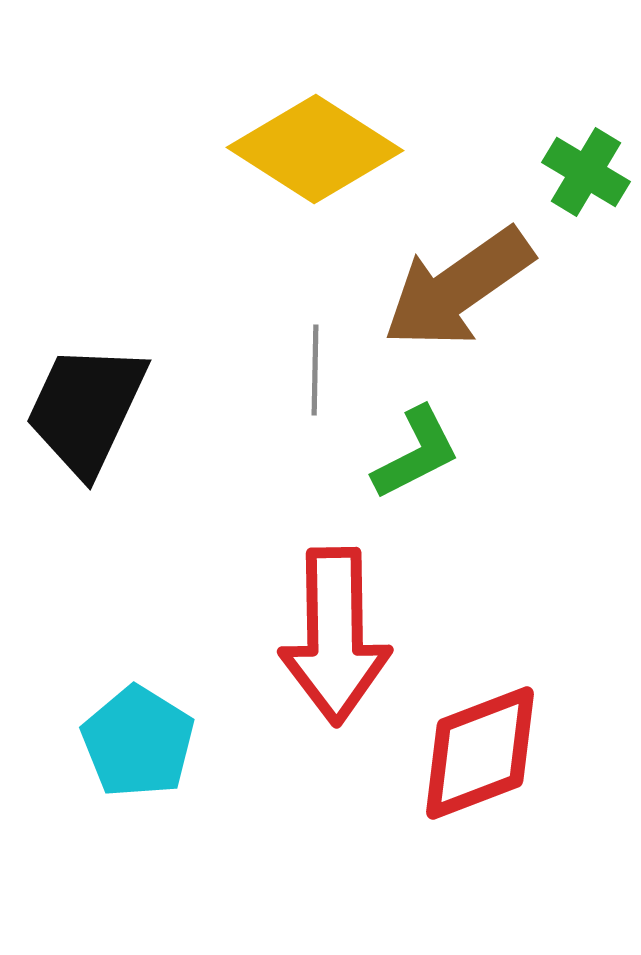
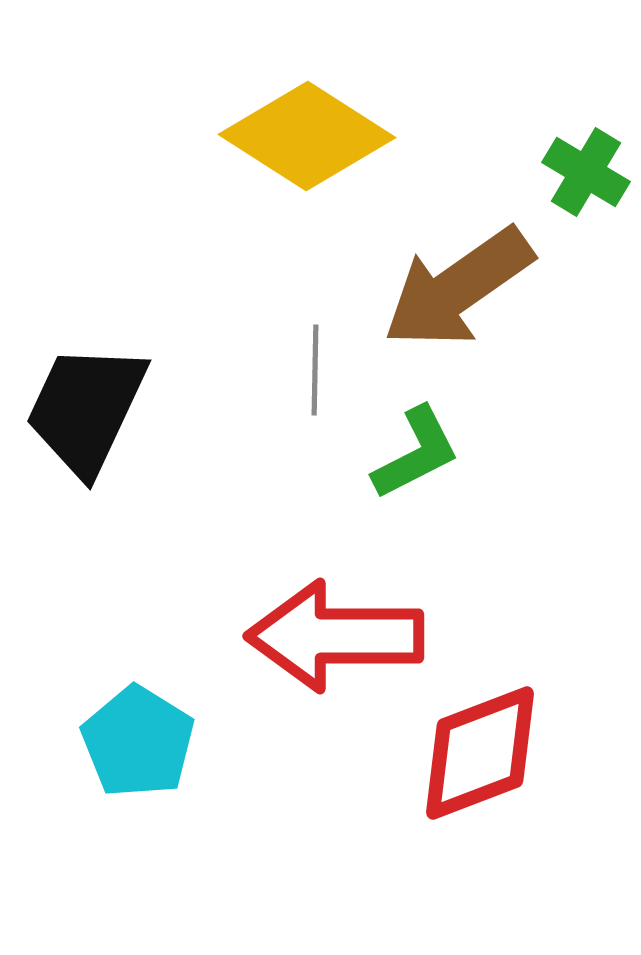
yellow diamond: moved 8 px left, 13 px up
red arrow: rotated 91 degrees clockwise
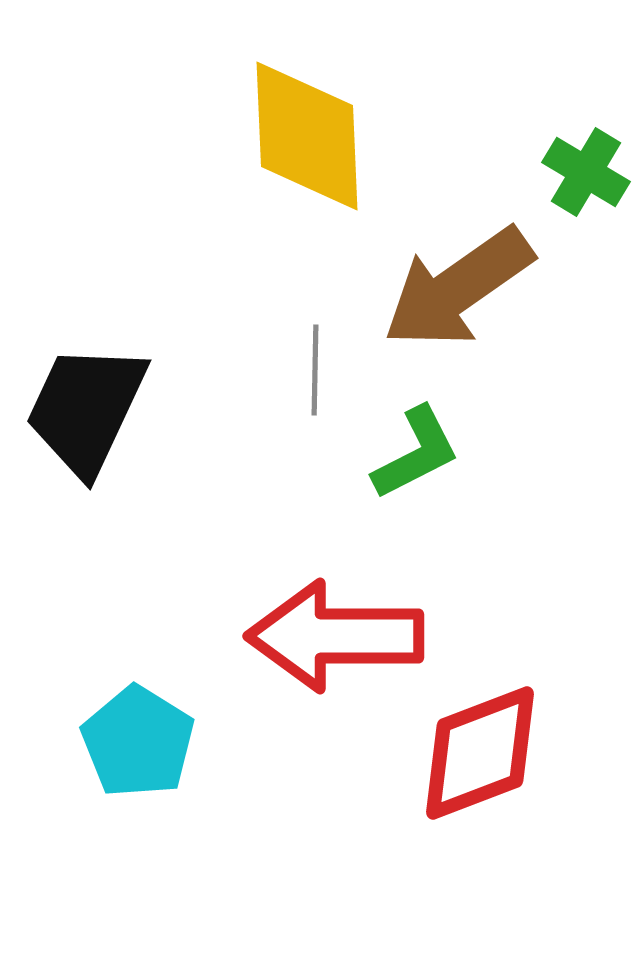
yellow diamond: rotated 55 degrees clockwise
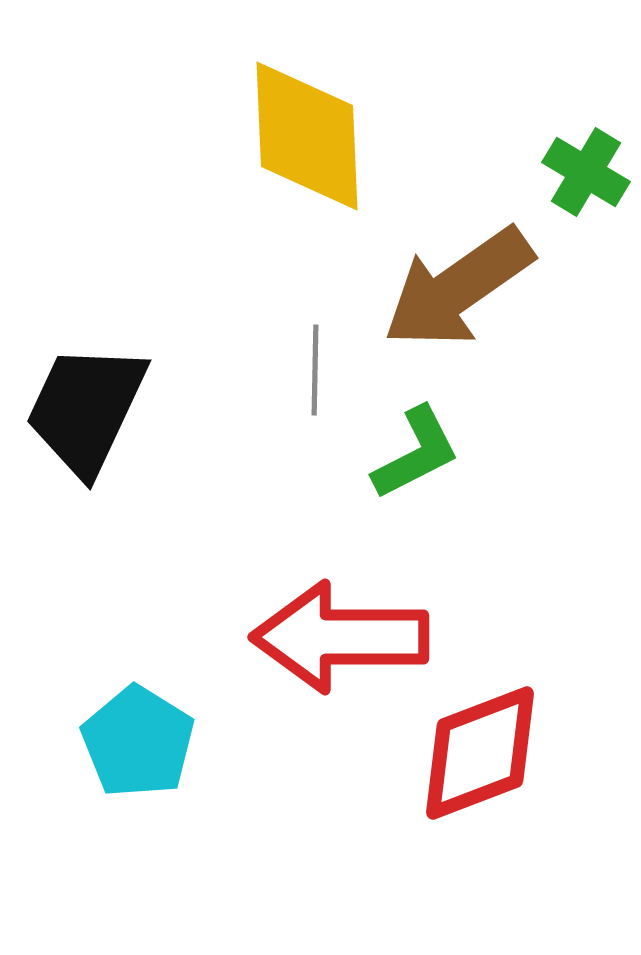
red arrow: moved 5 px right, 1 px down
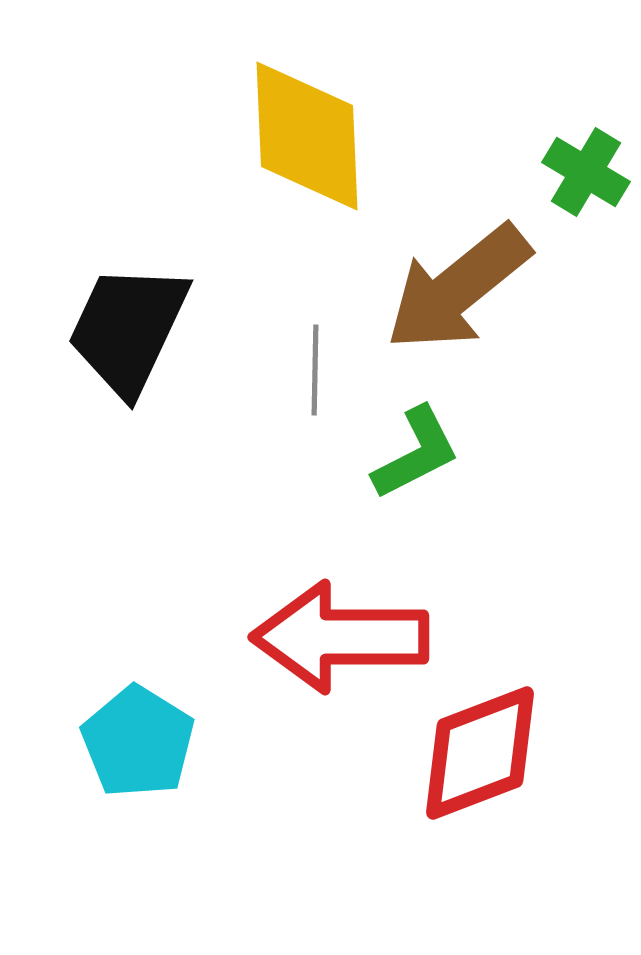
brown arrow: rotated 4 degrees counterclockwise
black trapezoid: moved 42 px right, 80 px up
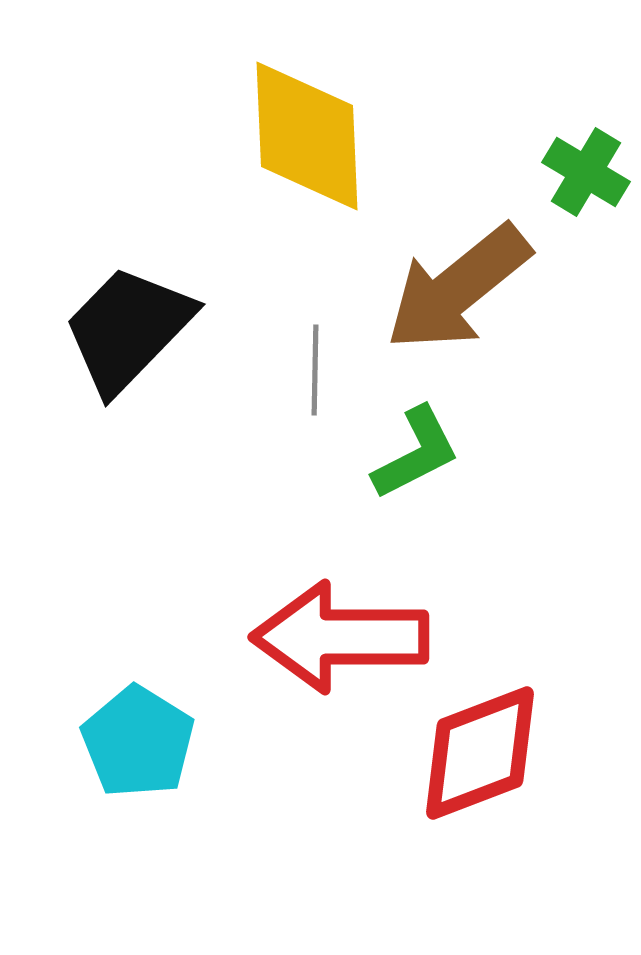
black trapezoid: rotated 19 degrees clockwise
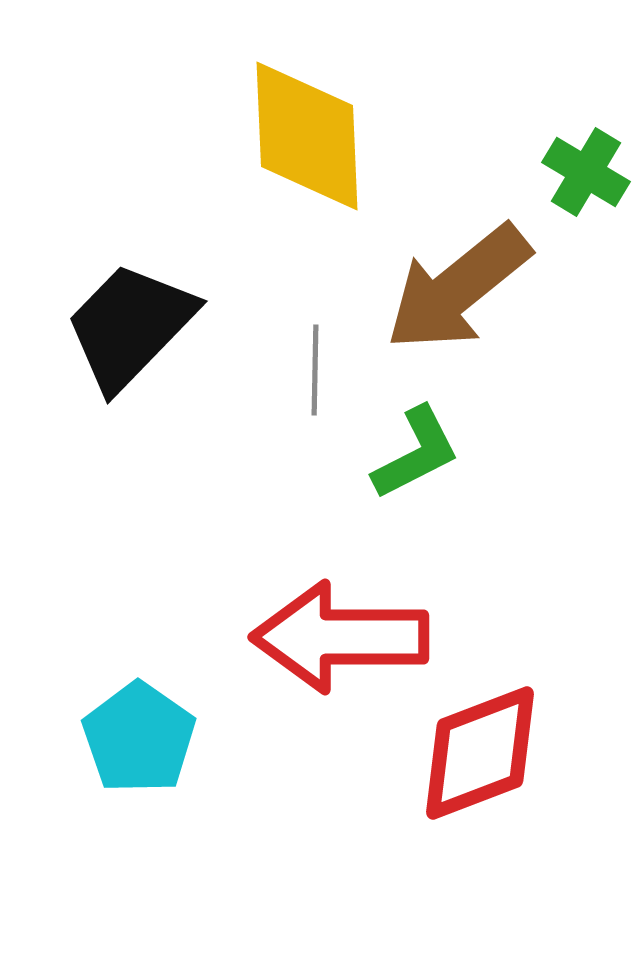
black trapezoid: moved 2 px right, 3 px up
cyan pentagon: moved 1 px right, 4 px up; rotated 3 degrees clockwise
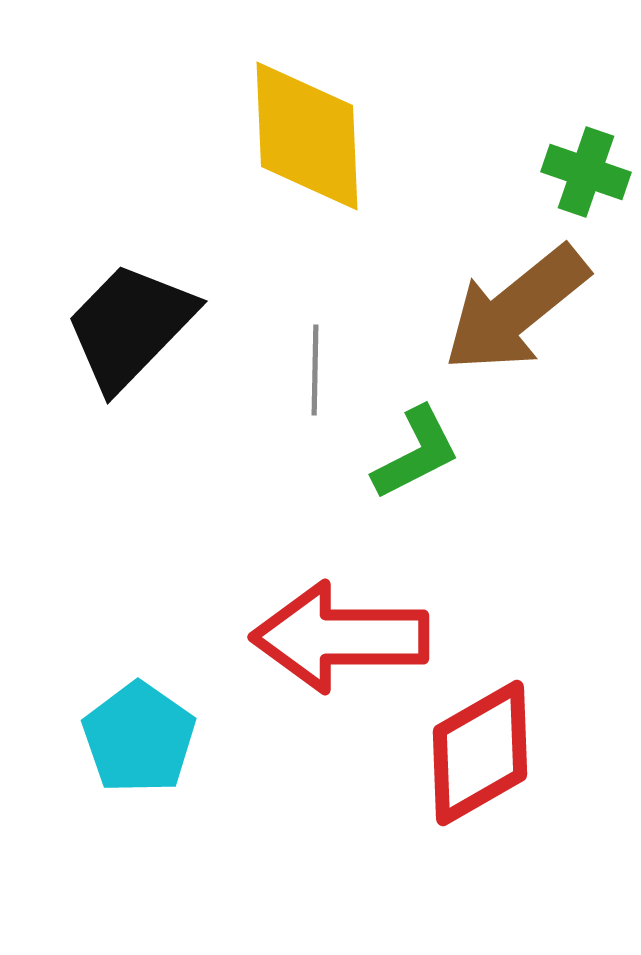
green cross: rotated 12 degrees counterclockwise
brown arrow: moved 58 px right, 21 px down
red diamond: rotated 9 degrees counterclockwise
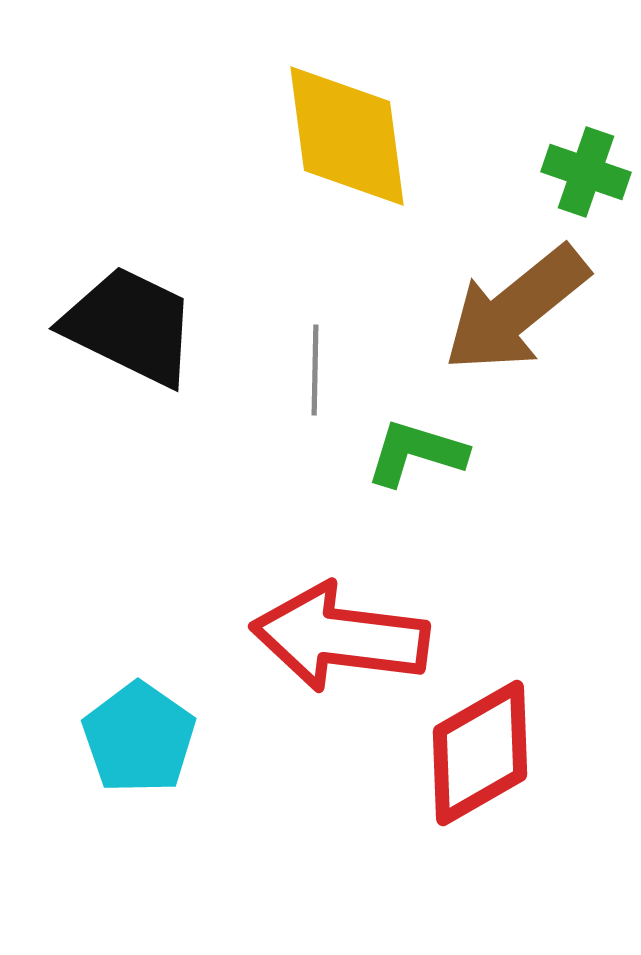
yellow diamond: moved 40 px right; rotated 5 degrees counterclockwise
black trapezoid: rotated 72 degrees clockwise
green L-shape: rotated 136 degrees counterclockwise
red arrow: rotated 7 degrees clockwise
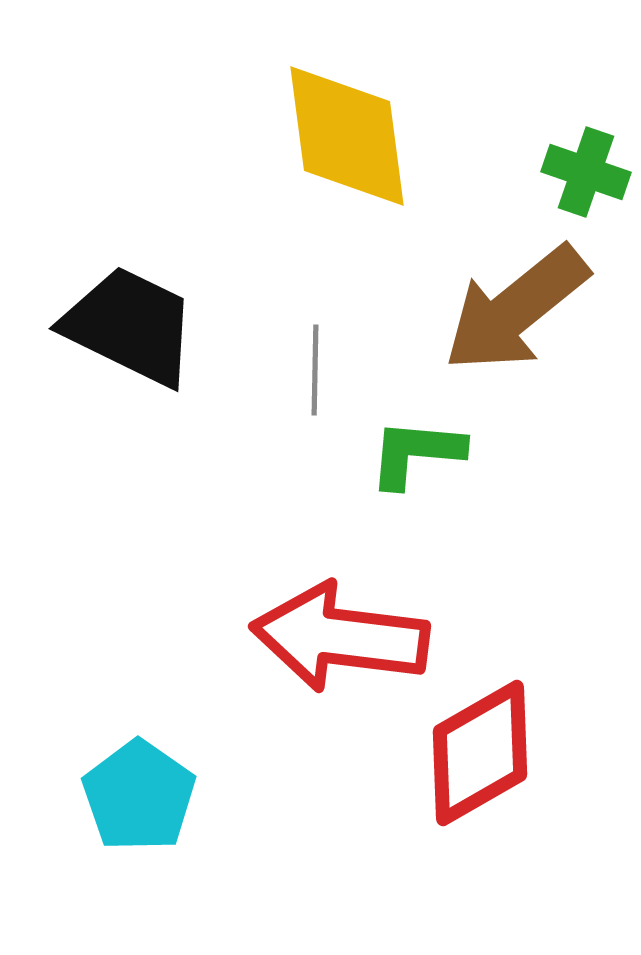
green L-shape: rotated 12 degrees counterclockwise
cyan pentagon: moved 58 px down
